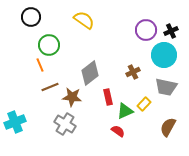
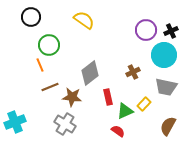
brown semicircle: moved 1 px up
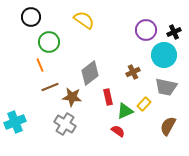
black cross: moved 3 px right, 1 px down
green circle: moved 3 px up
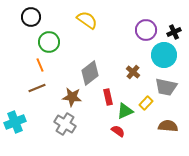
yellow semicircle: moved 3 px right
brown cross: rotated 24 degrees counterclockwise
brown line: moved 13 px left, 1 px down
yellow rectangle: moved 2 px right, 1 px up
brown semicircle: rotated 66 degrees clockwise
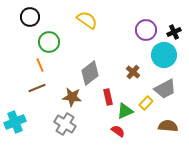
black circle: moved 1 px left
gray trapezoid: moved 1 px left, 2 px down; rotated 40 degrees counterclockwise
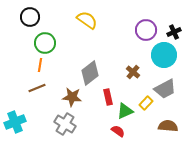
green circle: moved 4 px left, 1 px down
orange line: rotated 32 degrees clockwise
